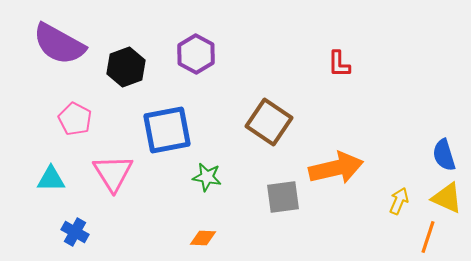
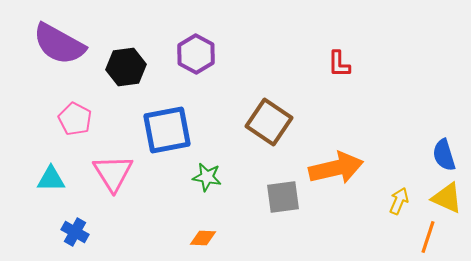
black hexagon: rotated 12 degrees clockwise
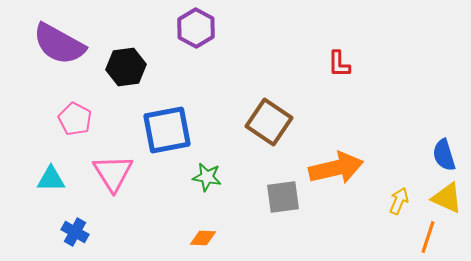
purple hexagon: moved 26 px up
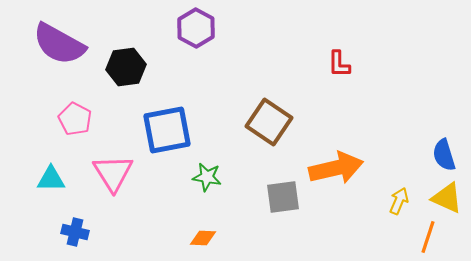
blue cross: rotated 16 degrees counterclockwise
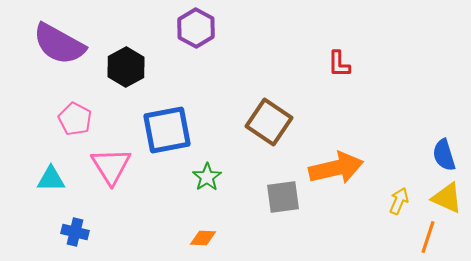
black hexagon: rotated 21 degrees counterclockwise
pink triangle: moved 2 px left, 7 px up
green star: rotated 28 degrees clockwise
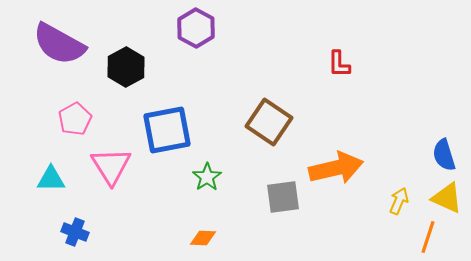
pink pentagon: rotated 16 degrees clockwise
blue cross: rotated 8 degrees clockwise
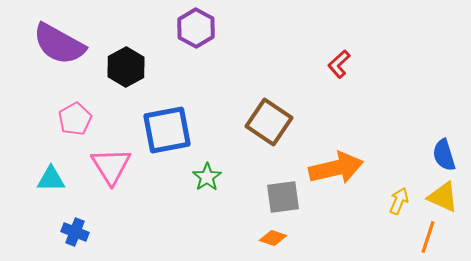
red L-shape: rotated 48 degrees clockwise
yellow triangle: moved 4 px left, 1 px up
orange diamond: moved 70 px right; rotated 16 degrees clockwise
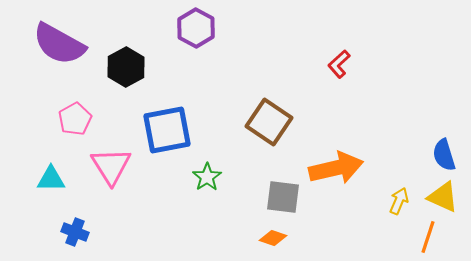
gray square: rotated 15 degrees clockwise
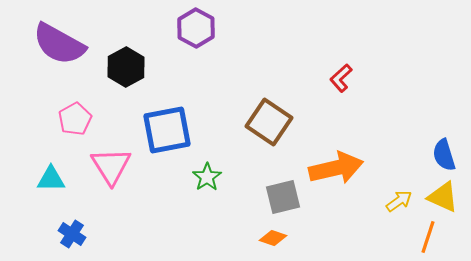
red L-shape: moved 2 px right, 14 px down
gray square: rotated 21 degrees counterclockwise
yellow arrow: rotated 32 degrees clockwise
blue cross: moved 3 px left, 2 px down; rotated 12 degrees clockwise
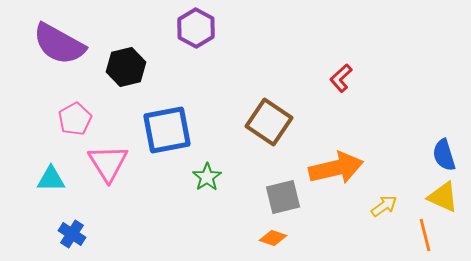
black hexagon: rotated 15 degrees clockwise
pink triangle: moved 3 px left, 3 px up
yellow arrow: moved 15 px left, 5 px down
orange line: moved 3 px left, 2 px up; rotated 32 degrees counterclockwise
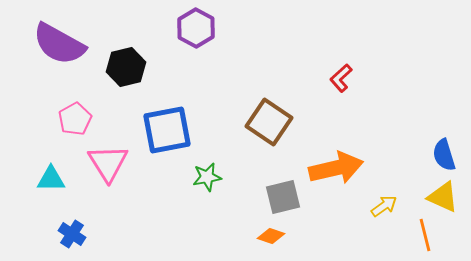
green star: rotated 24 degrees clockwise
orange diamond: moved 2 px left, 2 px up
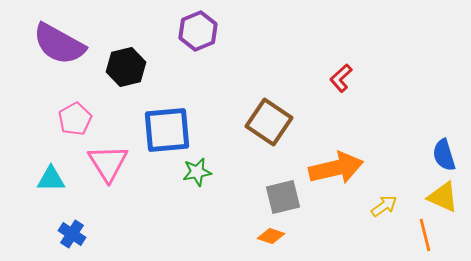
purple hexagon: moved 2 px right, 3 px down; rotated 9 degrees clockwise
blue square: rotated 6 degrees clockwise
green star: moved 10 px left, 5 px up
